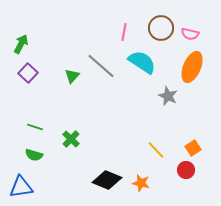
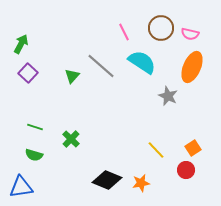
pink line: rotated 36 degrees counterclockwise
orange star: rotated 24 degrees counterclockwise
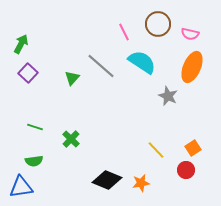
brown circle: moved 3 px left, 4 px up
green triangle: moved 2 px down
green semicircle: moved 6 px down; rotated 24 degrees counterclockwise
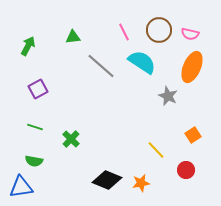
brown circle: moved 1 px right, 6 px down
green arrow: moved 7 px right, 2 px down
purple square: moved 10 px right, 16 px down; rotated 18 degrees clockwise
green triangle: moved 1 px right, 41 px up; rotated 42 degrees clockwise
orange square: moved 13 px up
green semicircle: rotated 18 degrees clockwise
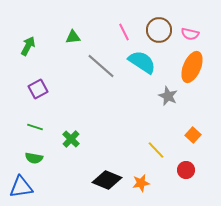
orange square: rotated 14 degrees counterclockwise
green semicircle: moved 3 px up
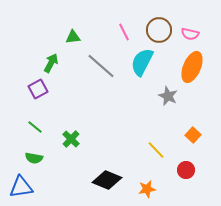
green arrow: moved 23 px right, 17 px down
cyan semicircle: rotated 96 degrees counterclockwise
green line: rotated 21 degrees clockwise
orange star: moved 6 px right, 6 px down
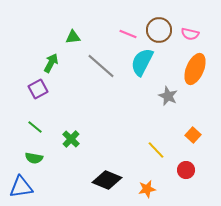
pink line: moved 4 px right, 2 px down; rotated 42 degrees counterclockwise
orange ellipse: moved 3 px right, 2 px down
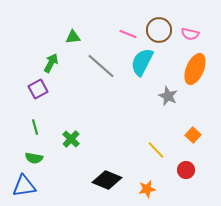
green line: rotated 35 degrees clockwise
blue triangle: moved 3 px right, 1 px up
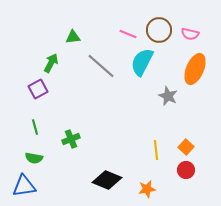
orange square: moved 7 px left, 12 px down
green cross: rotated 24 degrees clockwise
yellow line: rotated 36 degrees clockwise
